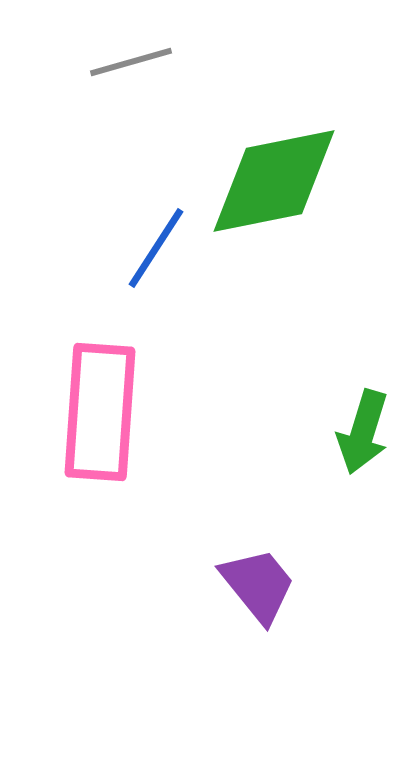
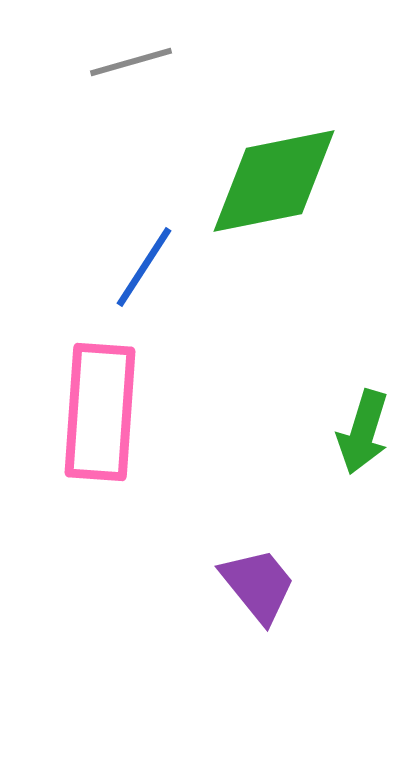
blue line: moved 12 px left, 19 px down
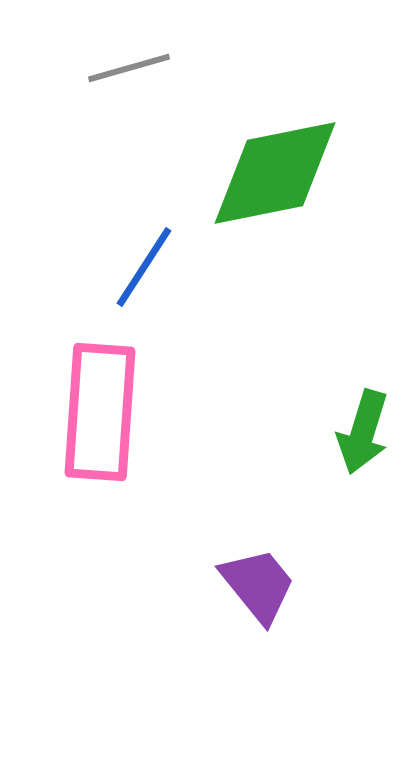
gray line: moved 2 px left, 6 px down
green diamond: moved 1 px right, 8 px up
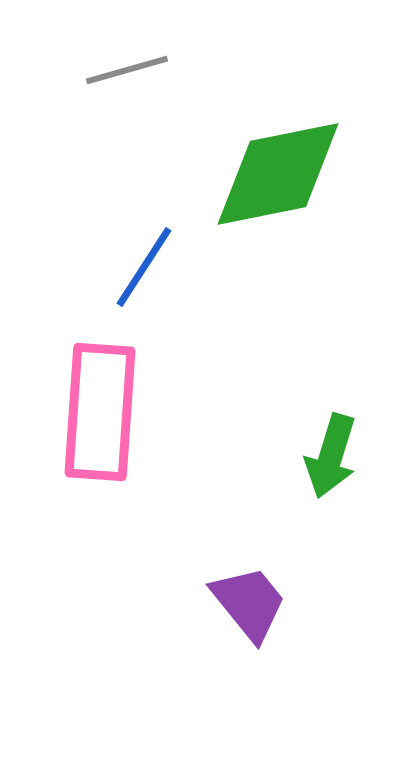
gray line: moved 2 px left, 2 px down
green diamond: moved 3 px right, 1 px down
green arrow: moved 32 px left, 24 px down
purple trapezoid: moved 9 px left, 18 px down
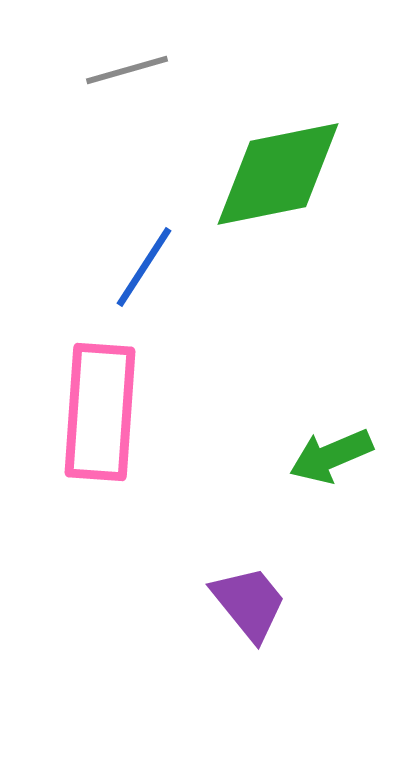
green arrow: rotated 50 degrees clockwise
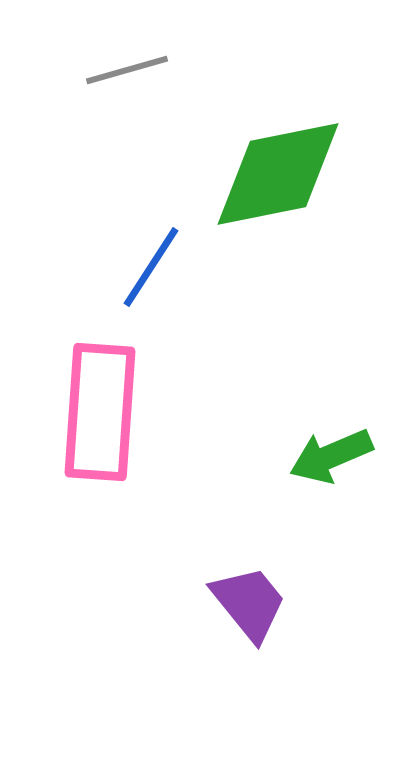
blue line: moved 7 px right
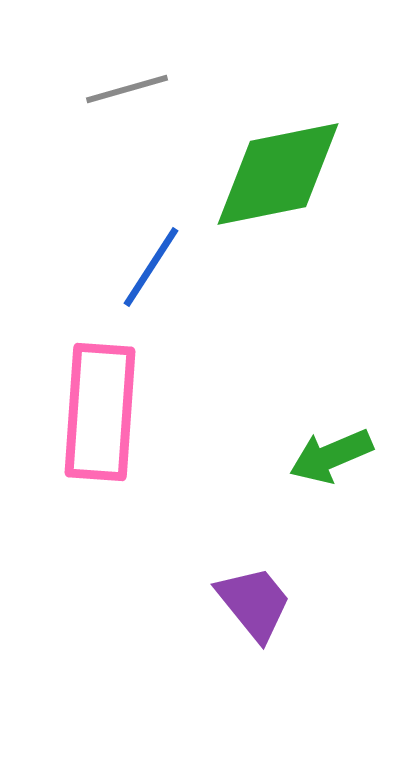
gray line: moved 19 px down
purple trapezoid: moved 5 px right
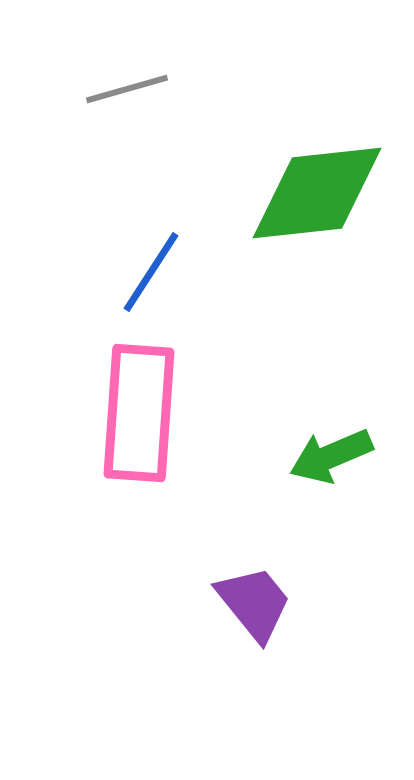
green diamond: moved 39 px right, 19 px down; rotated 5 degrees clockwise
blue line: moved 5 px down
pink rectangle: moved 39 px right, 1 px down
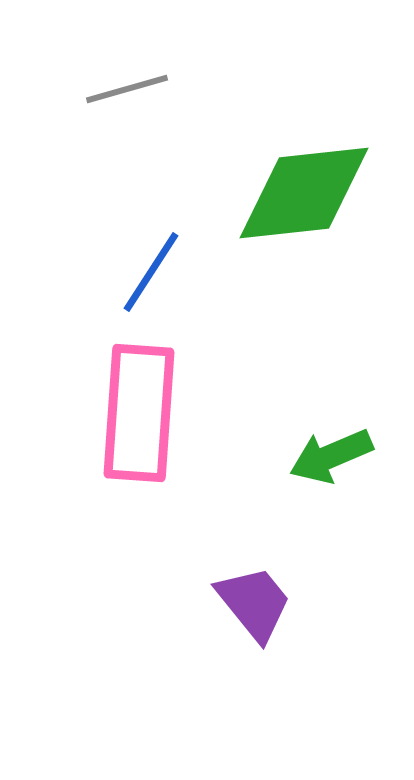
green diamond: moved 13 px left
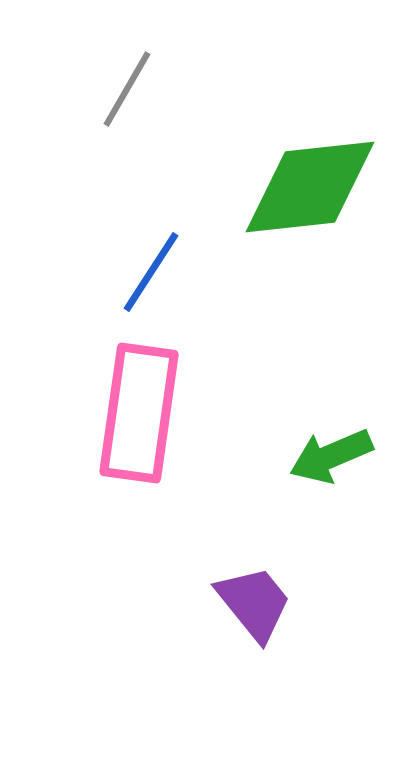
gray line: rotated 44 degrees counterclockwise
green diamond: moved 6 px right, 6 px up
pink rectangle: rotated 4 degrees clockwise
